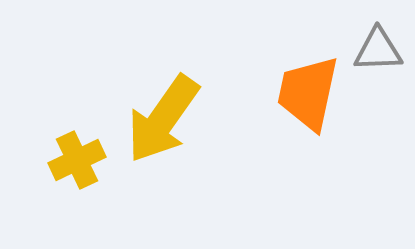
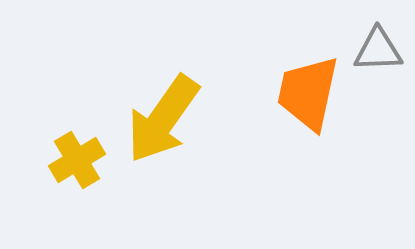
yellow cross: rotated 6 degrees counterclockwise
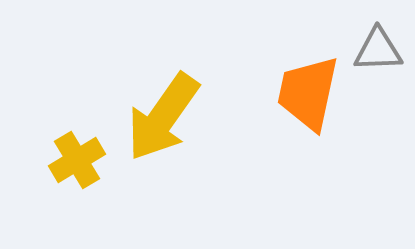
yellow arrow: moved 2 px up
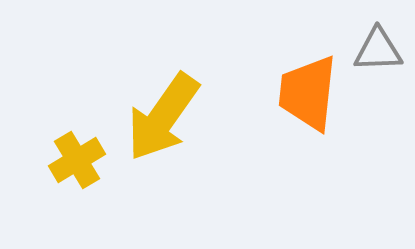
orange trapezoid: rotated 6 degrees counterclockwise
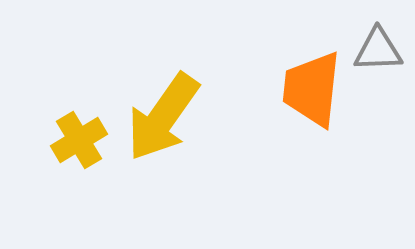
orange trapezoid: moved 4 px right, 4 px up
yellow cross: moved 2 px right, 20 px up
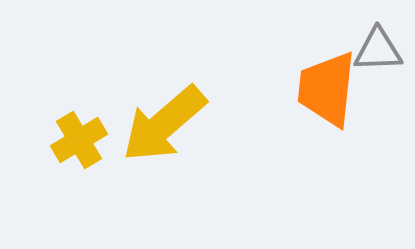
orange trapezoid: moved 15 px right
yellow arrow: moved 1 px right, 7 px down; rotated 14 degrees clockwise
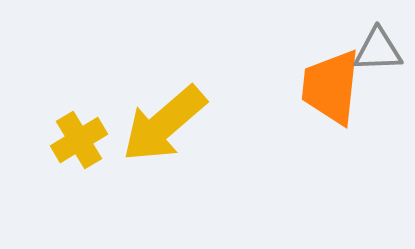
orange trapezoid: moved 4 px right, 2 px up
